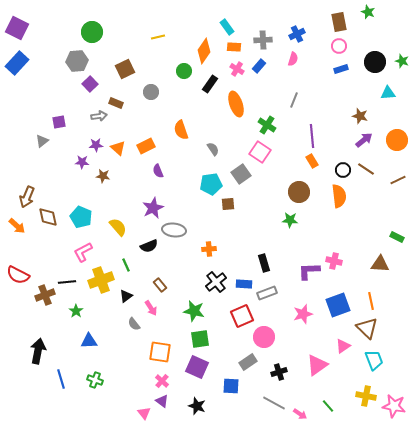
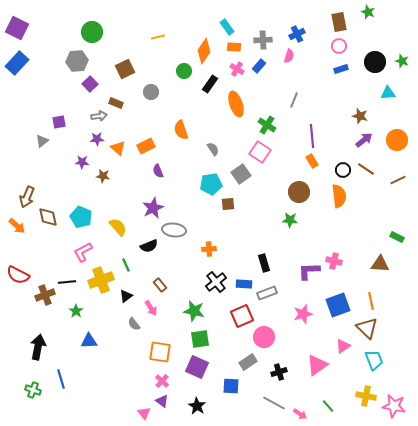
pink semicircle at (293, 59): moved 4 px left, 3 px up
purple star at (96, 145): moved 1 px right, 6 px up
black arrow at (38, 351): moved 4 px up
green cross at (95, 380): moved 62 px left, 10 px down
black star at (197, 406): rotated 12 degrees clockwise
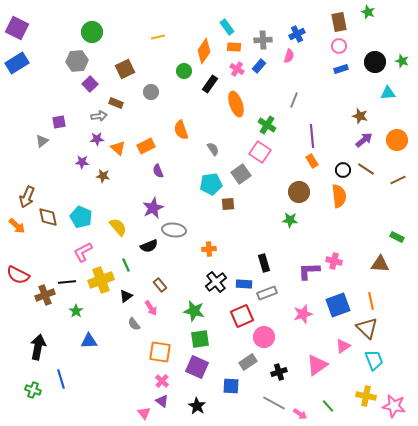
blue rectangle at (17, 63): rotated 15 degrees clockwise
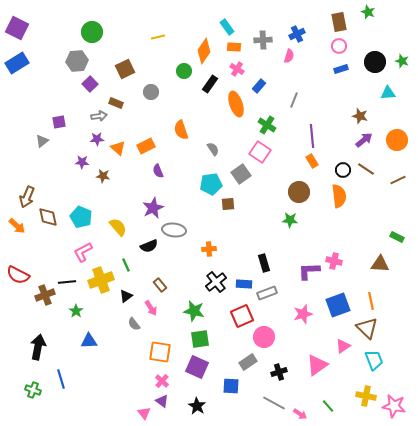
blue rectangle at (259, 66): moved 20 px down
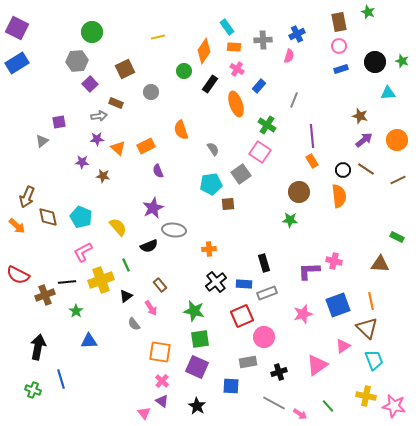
gray rectangle at (248, 362): rotated 24 degrees clockwise
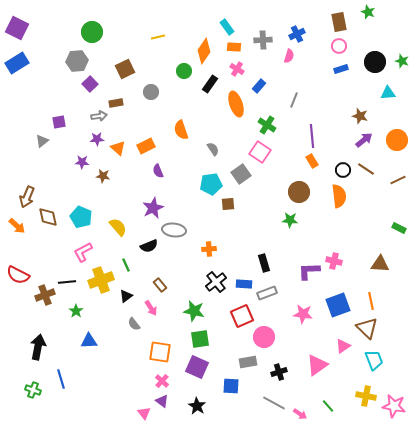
brown rectangle at (116, 103): rotated 32 degrees counterclockwise
green rectangle at (397, 237): moved 2 px right, 9 px up
pink star at (303, 314): rotated 24 degrees clockwise
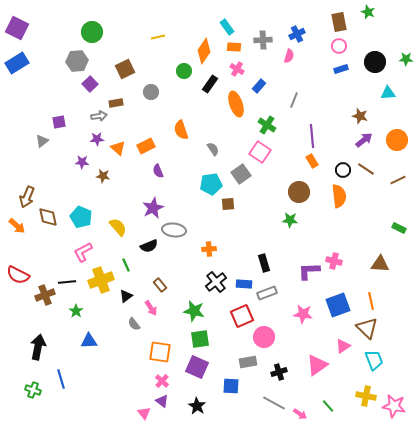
green star at (402, 61): moved 4 px right, 2 px up; rotated 16 degrees counterclockwise
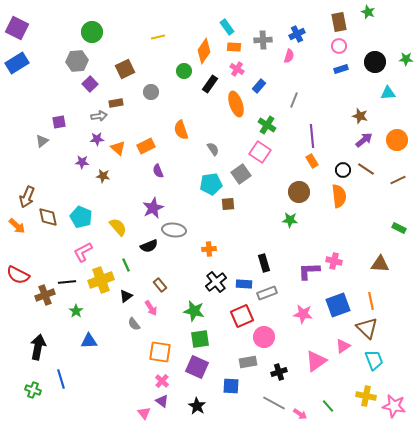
pink triangle at (317, 365): moved 1 px left, 4 px up
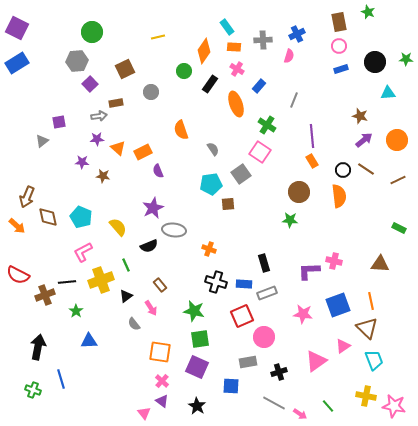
orange rectangle at (146, 146): moved 3 px left, 6 px down
orange cross at (209, 249): rotated 24 degrees clockwise
black cross at (216, 282): rotated 35 degrees counterclockwise
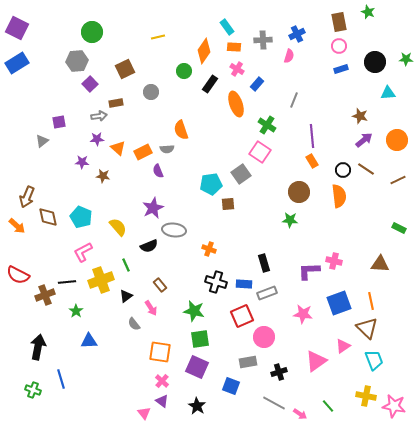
blue rectangle at (259, 86): moved 2 px left, 2 px up
gray semicircle at (213, 149): moved 46 px left; rotated 120 degrees clockwise
blue square at (338, 305): moved 1 px right, 2 px up
blue square at (231, 386): rotated 18 degrees clockwise
